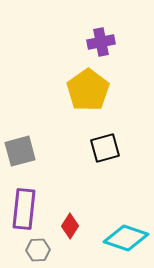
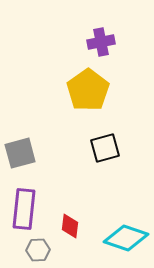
gray square: moved 2 px down
red diamond: rotated 25 degrees counterclockwise
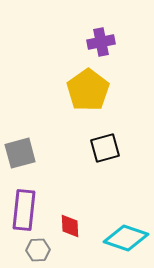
purple rectangle: moved 1 px down
red diamond: rotated 10 degrees counterclockwise
